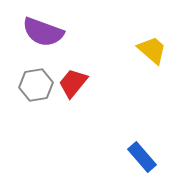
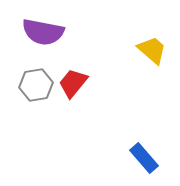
purple semicircle: rotated 9 degrees counterclockwise
blue rectangle: moved 2 px right, 1 px down
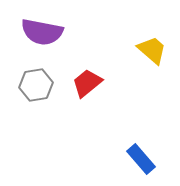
purple semicircle: moved 1 px left
red trapezoid: moved 14 px right; rotated 12 degrees clockwise
blue rectangle: moved 3 px left, 1 px down
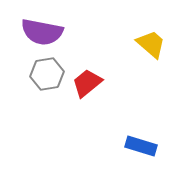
yellow trapezoid: moved 1 px left, 6 px up
gray hexagon: moved 11 px right, 11 px up
blue rectangle: moved 13 px up; rotated 32 degrees counterclockwise
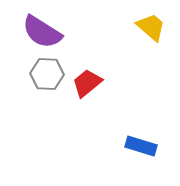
purple semicircle: rotated 21 degrees clockwise
yellow trapezoid: moved 17 px up
gray hexagon: rotated 12 degrees clockwise
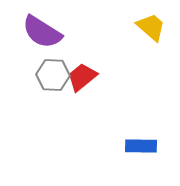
gray hexagon: moved 6 px right, 1 px down
red trapezoid: moved 5 px left, 6 px up
blue rectangle: rotated 16 degrees counterclockwise
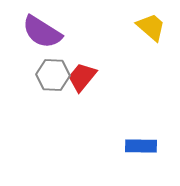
red trapezoid: rotated 12 degrees counterclockwise
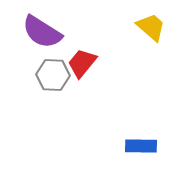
red trapezoid: moved 14 px up
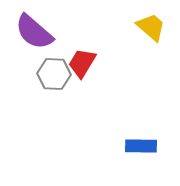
purple semicircle: moved 8 px left; rotated 9 degrees clockwise
red trapezoid: rotated 8 degrees counterclockwise
gray hexagon: moved 1 px right, 1 px up
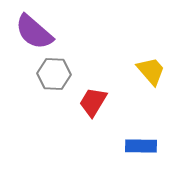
yellow trapezoid: moved 44 px down; rotated 8 degrees clockwise
red trapezoid: moved 11 px right, 39 px down
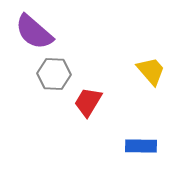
red trapezoid: moved 5 px left
